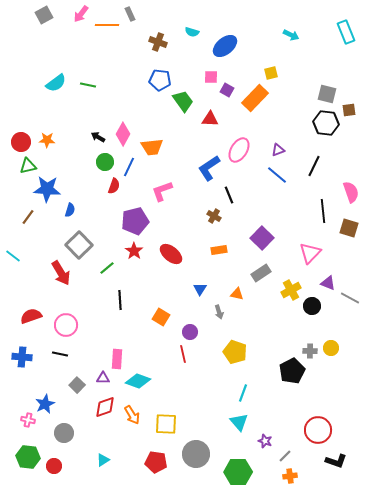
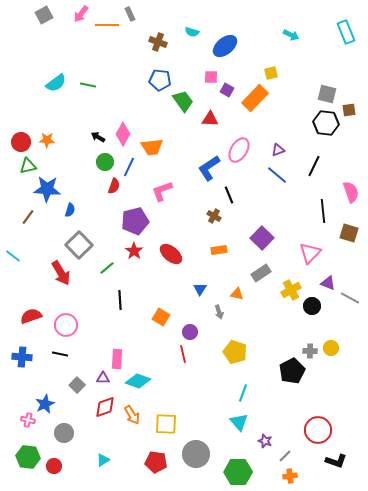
brown square at (349, 228): moved 5 px down
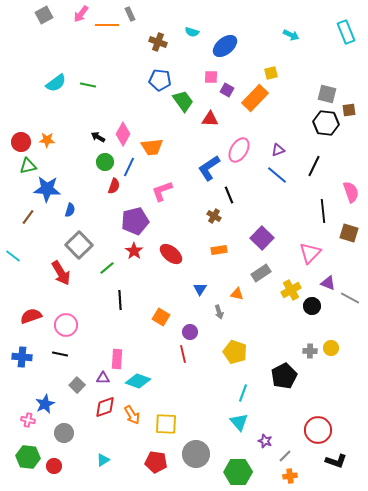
black pentagon at (292, 371): moved 8 px left, 5 px down
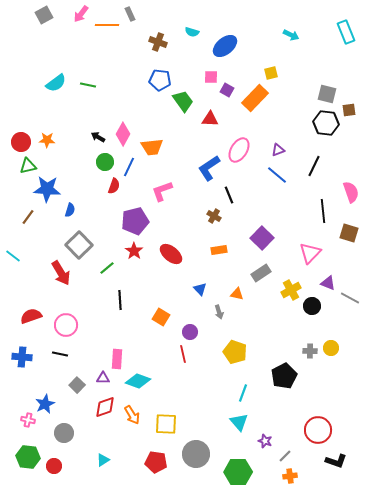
blue triangle at (200, 289): rotated 16 degrees counterclockwise
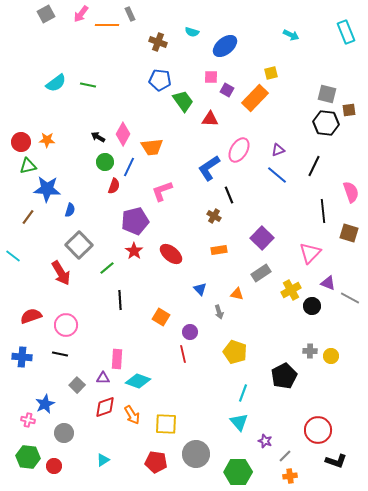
gray square at (44, 15): moved 2 px right, 1 px up
yellow circle at (331, 348): moved 8 px down
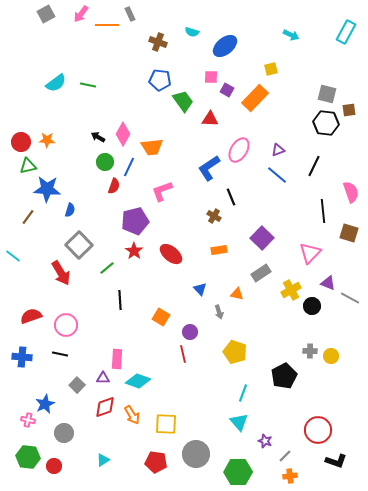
cyan rectangle at (346, 32): rotated 50 degrees clockwise
yellow square at (271, 73): moved 4 px up
black line at (229, 195): moved 2 px right, 2 px down
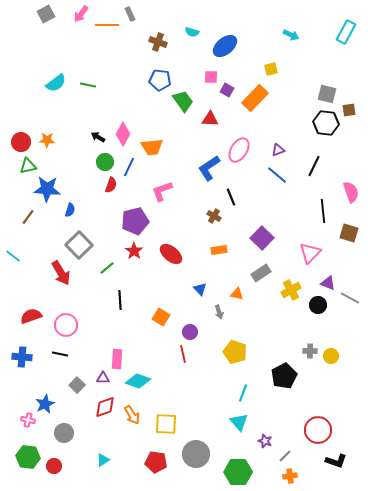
red semicircle at (114, 186): moved 3 px left, 1 px up
black circle at (312, 306): moved 6 px right, 1 px up
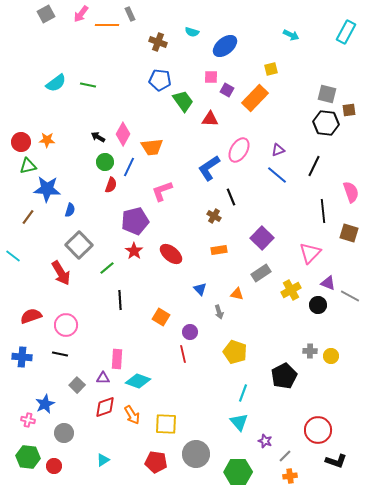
gray line at (350, 298): moved 2 px up
